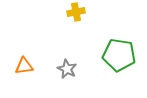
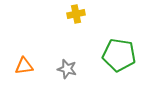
yellow cross: moved 2 px down
gray star: rotated 12 degrees counterclockwise
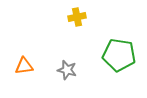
yellow cross: moved 1 px right, 3 px down
gray star: moved 1 px down
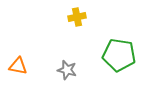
orange triangle: moved 6 px left; rotated 18 degrees clockwise
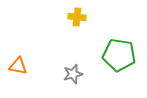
yellow cross: rotated 18 degrees clockwise
gray star: moved 6 px right, 4 px down; rotated 30 degrees counterclockwise
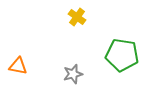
yellow cross: rotated 30 degrees clockwise
green pentagon: moved 3 px right
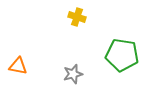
yellow cross: rotated 18 degrees counterclockwise
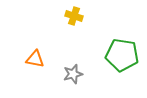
yellow cross: moved 3 px left, 1 px up
orange triangle: moved 17 px right, 7 px up
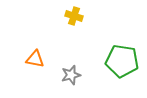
green pentagon: moved 6 px down
gray star: moved 2 px left, 1 px down
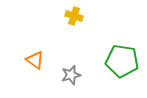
orange triangle: moved 1 px down; rotated 24 degrees clockwise
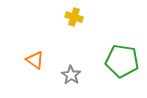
yellow cross: moved 1 px down
gray star: rotated 24 degrees counterclockwise
